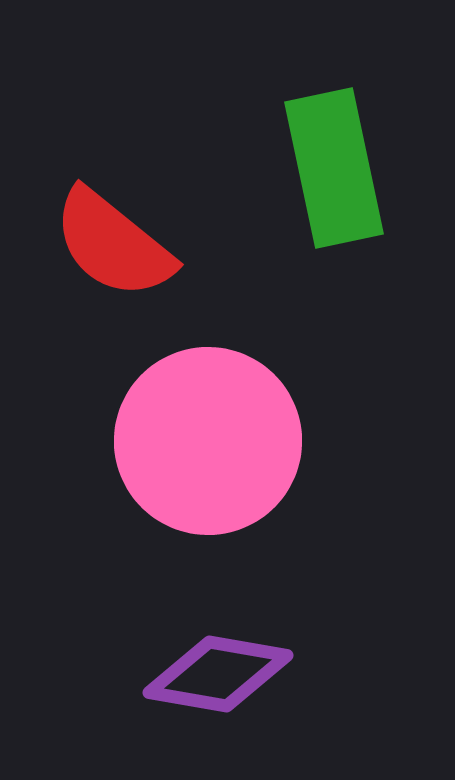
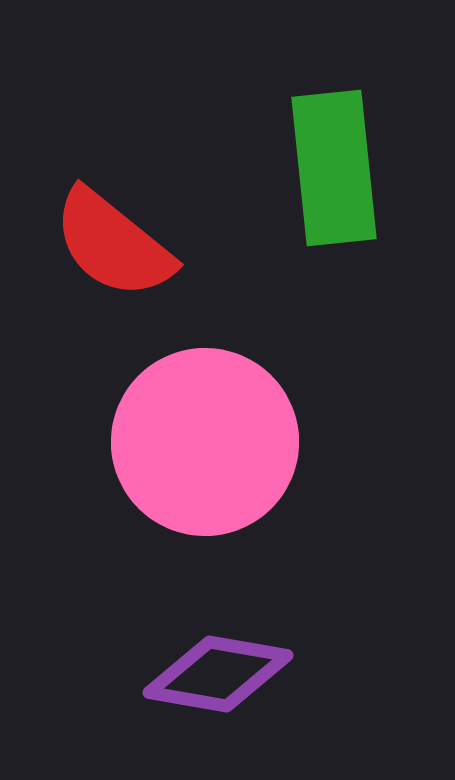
green rectangle: rotated 6 degrees clockwise
pink circle: moved 3 px left, 1 px down
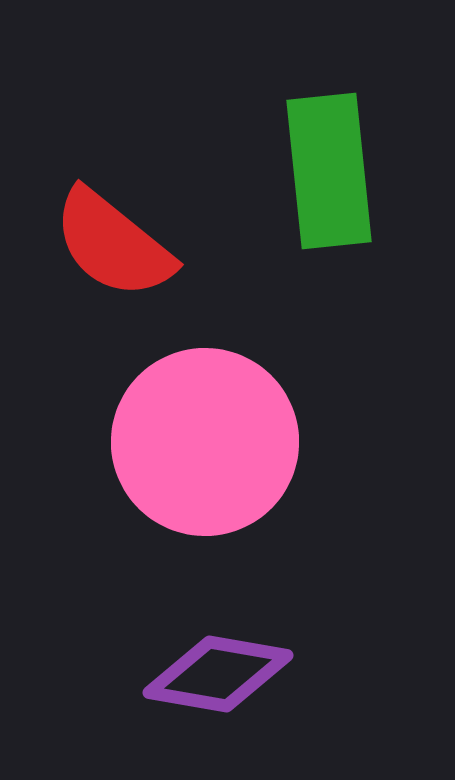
green rectangle: moved 5 px left, 3 px down
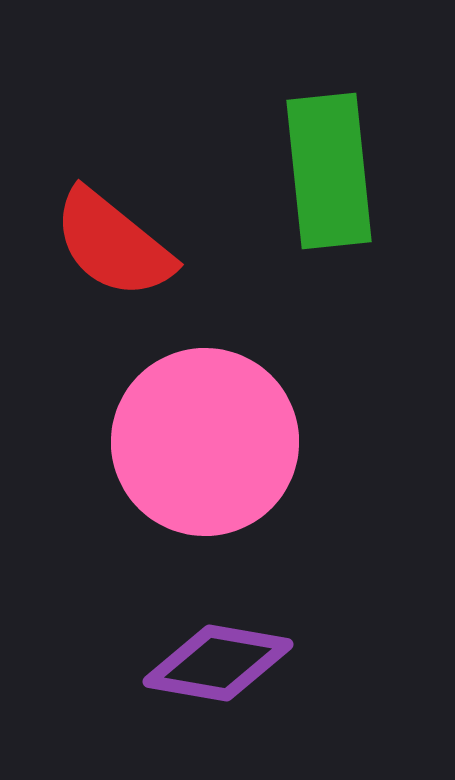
purple diamond: moved 11 px up
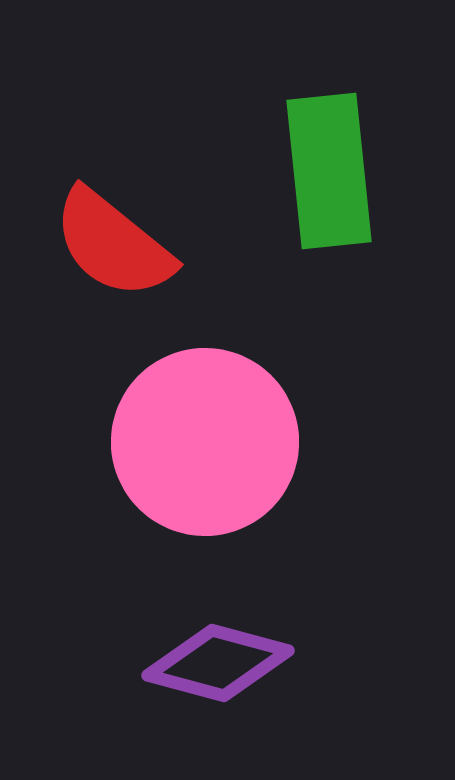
purple diamond: rotated 5 degrees clockwise
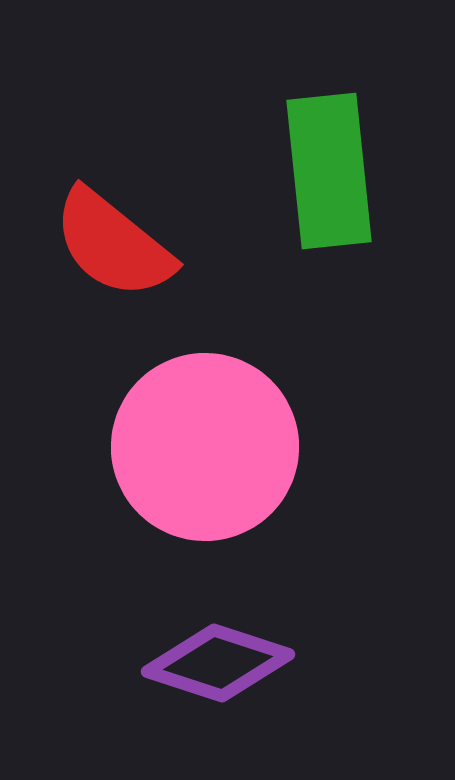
pink circle: moved 5 px down
purple diamond: rotated 3 degrees clockwise
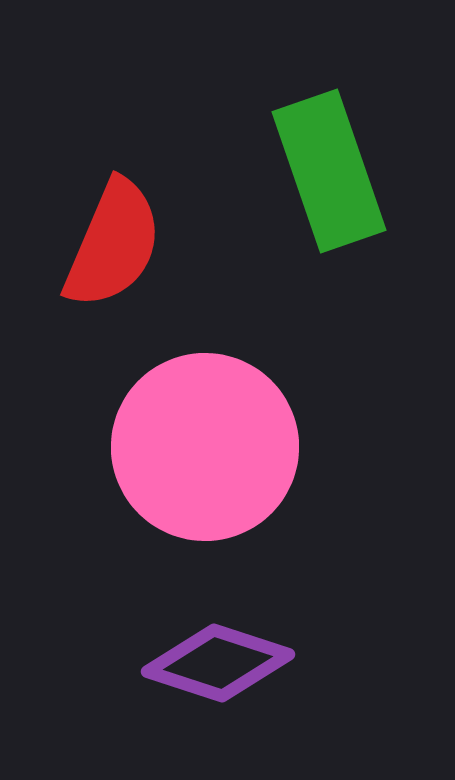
green rectangle: rotated 13 degrees counterclockwise
red semicircle: rotated 106 degrees counterclockwise
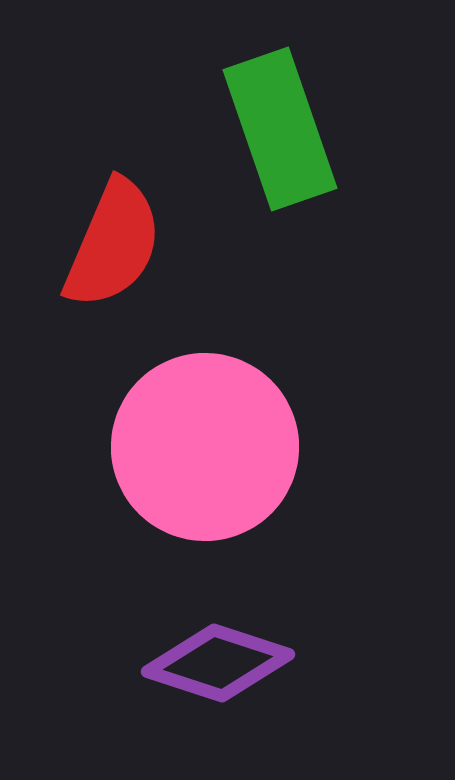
green rectangle: moved 49 px left, 42 px up
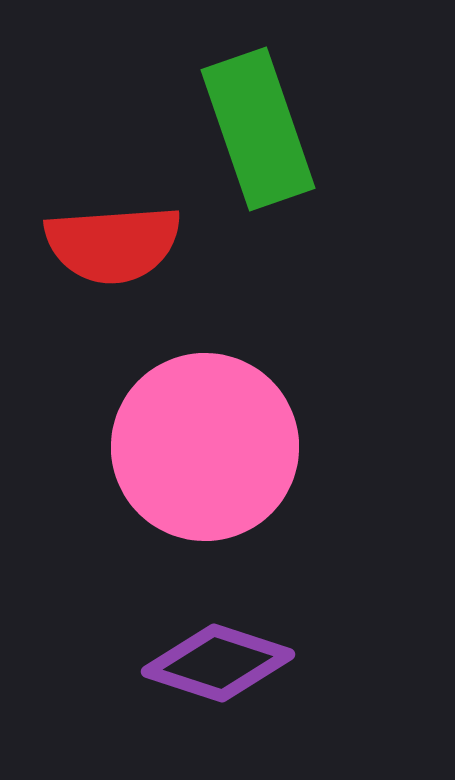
green rectangle: moved 22 px left
red semicircle: rotated 63 degrees clockwise
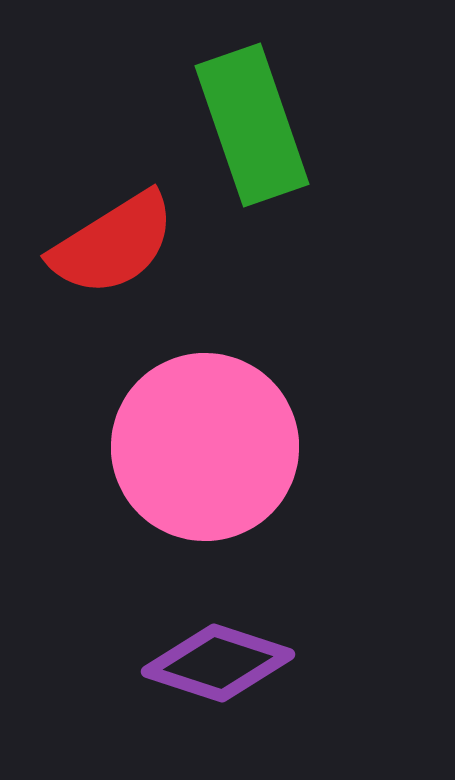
green rectangle: moved 6 px left, 4 px up
red semicircle: rotated 28 degrees counterclockwise
